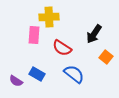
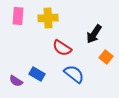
yellow cross: moved 1 px left, 1 px down
pink rectangle: moved 16 px left, 19 px up
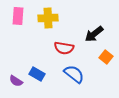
black arrow: rotated 18 degrees clockwise
red semicircle: moved 2 px right; rotated 24 degrees counterclockwise
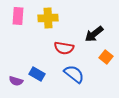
purple semicircle: rotated 16 degrees counterclockwise
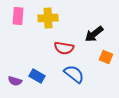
orange square: rotated 16 degrees counterclockwise
blue rectangle: moved 2 px down
purple semicircle: moved 1 px left
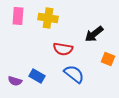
yellow cross: rotated 12 degrees clockwise
red semicircle: moved 1 px left, 1 px down
orange square: moved 2 px right, 2 px down
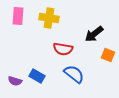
yellow cross: moved 1 px right
orange square: moved 4 px up
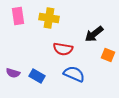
pink rectangle: rotated 12 degrees counterclockwise
blue semicircle: rotated 15 degrees counterclockwise
purple semicircle: moved 2 px left, 8 px up
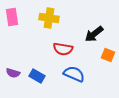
pink rectangle: moved 6 px left, 1 px down
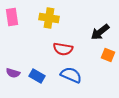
black arrow: moved 6 px right, 2 px up
blue semicircle: moved 3 px left, 1 px down
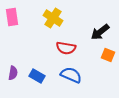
yellow cross: moved 4 px right; rotated 24 degrees clockwise
red semicircle: moved 3 px right, 1 px up
purple semicircle: rotated 96 degrees counterclockwise
